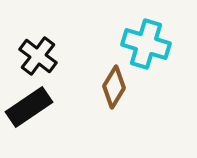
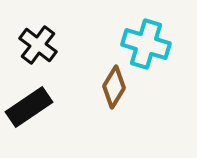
black cross: moved 11 px up
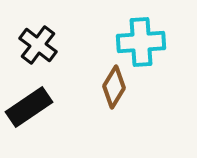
cyan cross: moved 5 px left, 2 px up; rotated 21 degrees counterclockwise
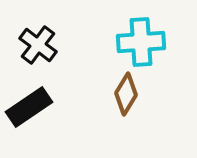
brown diamond: moved 12 px right, 7 px down
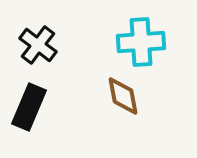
brown diamond: moved 3 px left, 2 px down; rotated 42 degrees counterclockwise
black rectangle: rotated 33 degrees counterclockwise
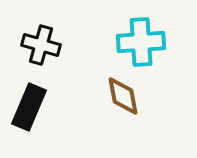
black cross: moved 3 px right; rotated 21 degrees counterclockwise
